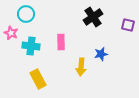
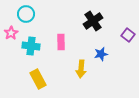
black cross: moved 4 px down
purple square: moved 10 px down; rotated 24 degrees clockwise
pink star: rotated 16 degrees clockwise
yellow arrow: moved 2 px down
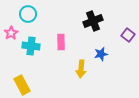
cyan circle: moved 2 px right
black cross: rotated 12 degrees clockwise
yellow rectangle: moved 16 px left, 6 px down
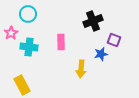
purple square: moved 14 px left, 5 px down; rotated 16 degrees counterclockwise
cyan cross: moved 2 px left, 1 px down
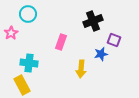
pink rectangle: rotated 21 degrees clockwise
cyan cross: moved 16 px down
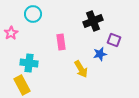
cyan circle: moved 5 px right
pink rectangle: rotated 28 degrees counterclockwise
blue star: moved 1 px left
yellow arrow: rotated 36 degrees counterclockwise
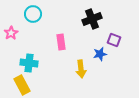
black cross: moved 1 px left, 2 px up
yellow arrow: rotated 24 degrees clockwise
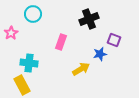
black cross: moved 3 px left
pink rectangle: rotated 28 degrees clockwise
yellow arrow: rotated 114 degrees counterclockwise
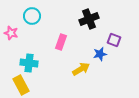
cyan circle: moved 1 px left, 2 px down
pink star: rotated 24 degrees counterclockwise
yellow rectangle: moved 1 px left
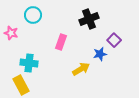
cyan circle: moved 1 px right, 1 px up
purple square: rotated 24 degrees clockwise
